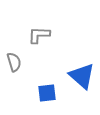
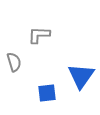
blue triangle: moved 1 px left; rotated 24 degrees clockwise
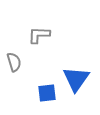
blue triangle: moved 5 px left, 3 px down
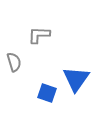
blue square: rotated 24 degrees clockwise
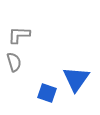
gray L-shape: moved 20 px left
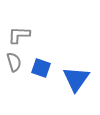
blue square: moved 6 px left, 25 px up
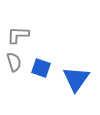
gray L-shape: moved 1 px left
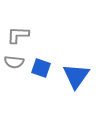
gray semicircle: rotated 114 degrees clockwise
blue triangle: moved 3 px up
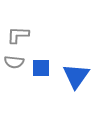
blue square: rotated 18 degrees counterclockwise
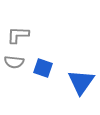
blue square: moved 2 px right; rotated 18 degrees clockwise
blue triangle: moved 5 px right, 6 px down
